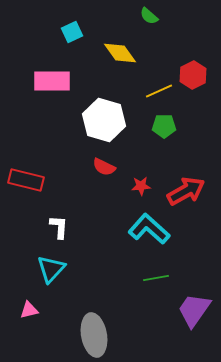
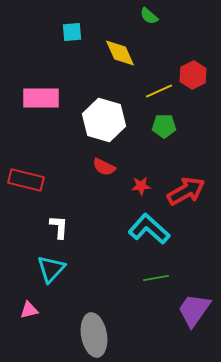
cyan square: rotated 20 degrees clockwise
yellow diamond: rotated 12 degrees clockwise
pink rectangle: moved 11 px left, 17 px down
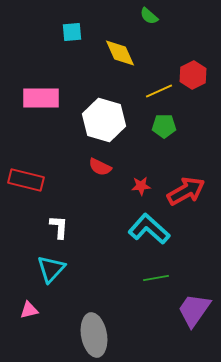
red semicircle: moved 4 px left
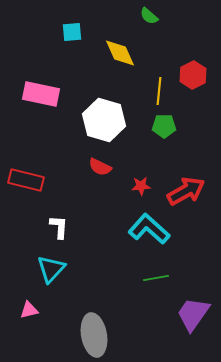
yellow line: rotated 60 degrees counterclockwise
pink rectangle: moved 4 px up; rotated 12 degrees clockwise
purple trapezoid: moved 1 px left, 4 px down
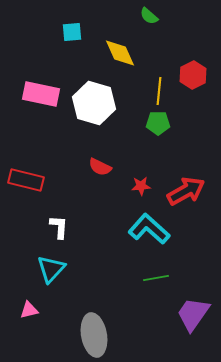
white hexagon: moved 10 px left, 17 px up
green pentagon: moved 6 px left, 3 px up
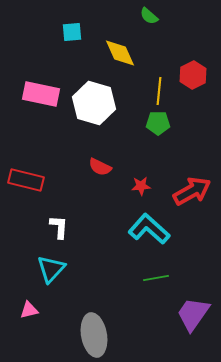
red arrow: moved 6 px right
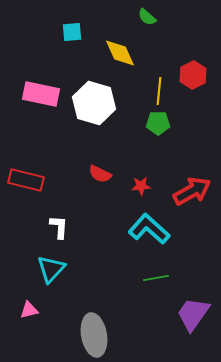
green semicircle: moved 2 px left, 1 px down
red semicircle: moved 7 px down
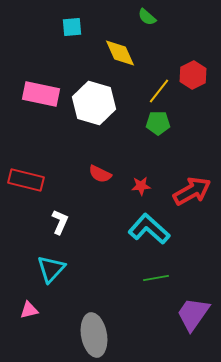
cyan square: moved 5 px up
yellow line: rotated 32 degrees clockwise
white L-shape: moved 1 px right, 5 px up; rotated 20 degrees clockwise
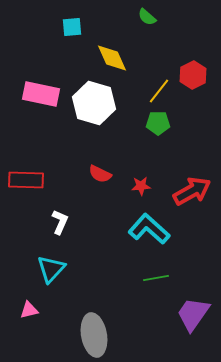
yellow diamond: moved 8 px left, 5 px down
red rectangle: rotated 12 degrees counterclockwise
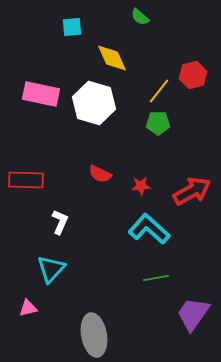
green semicircle: moved 7 px left
red hexagon: rotated 12 degrees clockwise
pink triangle: moved 1 px left, 2 px up
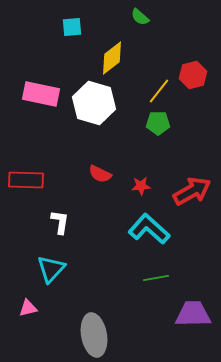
yellow diamond: rotated 76 degrees clockwise
white L-shape: rotated 15 degrees counterclockwise
purple trapezoid: rotated 54 degrees clockwise
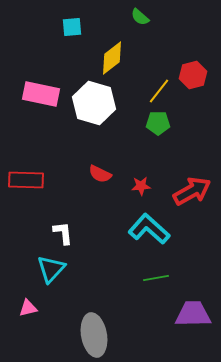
white L-shape: moved 3 px right, 11 px down; rotated 15 degrees counterclockwise
